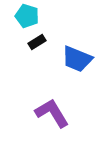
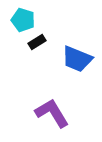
cyan pentagon: moved 4 px left, 4 px down
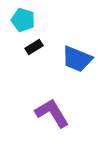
black rectangle: moved 3 px left, 5 px down
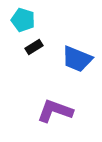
purple L-shape: moved 3 px right, 2 px up; rotated 39 degrees counterclockwise
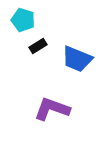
black rectangle: moved 4 px right, 1 px up
purple L-shape: moved 3 px left, 2 px up
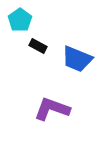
cyan pentagon: moved 3 px left; rotated 20 degrees clockwise
black rectangle: rotated 60 degrees clockwise
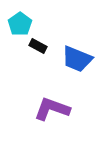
cyan pentagon: moved 4 px down
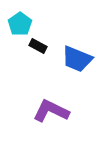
purple L-shape: moved 1 px left, 2 px down; rotated 6 degrees clockwise
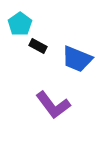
purple L-shape: moved 2 px right, 6 px up; rotated 153 degrees counterclockwise
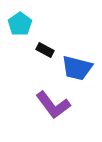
black rectangle: moved 7 px right, 4 px down
blue trapezoid: moved 9 px down; rotated 8 degrees counterclockwise
